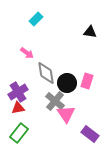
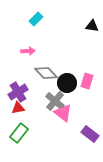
black triangle: moved 2 px right, 6 px up
pink arrow: moved 1 px right, 2 px up; rotated 40 degrees counterclockwise
gray diamond: rotated 35 degrees counterclockwise
pink triangle: moved 3 px left, 1 px up; rotated 18 degrees counterclockwise
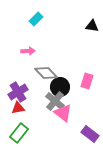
black circle: moved 7 px left, 4 px down
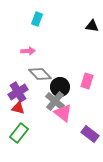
cyan rectangle: moved 1 px right; rotated 24 degrees counterclockwise
gray diamond: moved 6 px left, 1 px down
red triangle: rotated 24 degrees clockwise
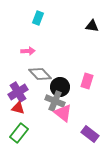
cyan rectangle: moved 1 px right, 1 px up
gray cross: rotated 18 degrees counterclockwise
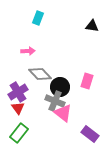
red triangle: rotated 40 degrees clockwise
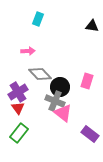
cyan rectangle: moved 1 px down
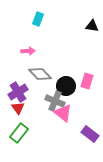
black circle: moved 6 px right, 1 px up
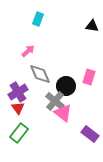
pink arrow: rotated 40 degrees counterclockwise
gray diamond: rotated 20 degrees clockwise
pink rectangle: moved 2 px right, 4 px up
gray cross: rotated 18 degrees clockwise
